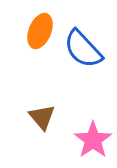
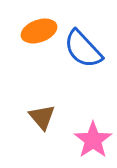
orange ellipse: moved 1 px left; rotated 48 degrees clockwise
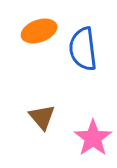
blue semicircle: rotated 36 degrees clockwise
pink star: moved 2 px up
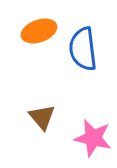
pink star: rotated 24 degrees counterclockwise
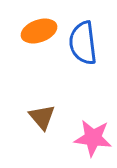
blue semicircle: moved 6 px up
pink star: rotated 6 degrees counterclockwise
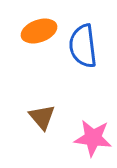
blue semicircle: moved 3 px down
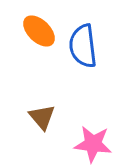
orange ellipse: rotated 64 degrees clockwise
pink star: moved 6 px down
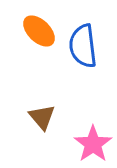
pink star: rotated 30 degrees clockwise
